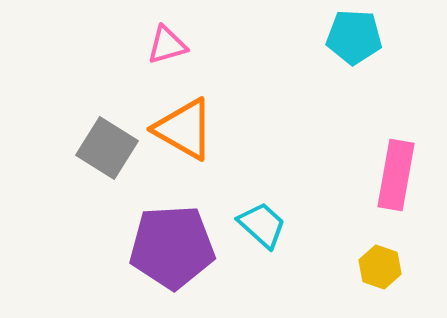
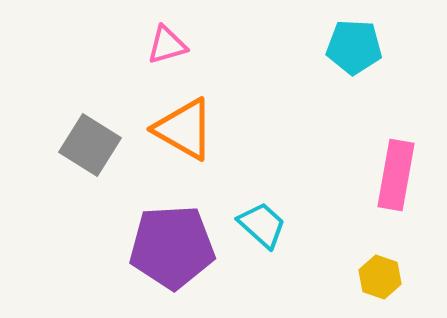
cyan pentagon: moved 10 px down
gray square: moved 17 px left, 3 px up
yellow hexagon: moved 10 px down
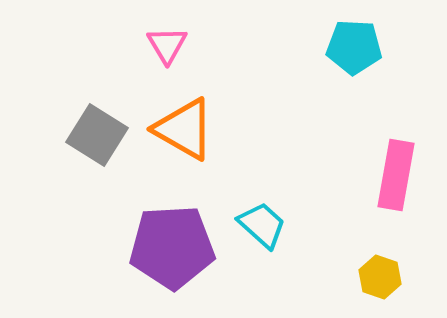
pink triangle: rotated 45 degrees counterclockwise
gray square: moved 7 px right, 10 px up
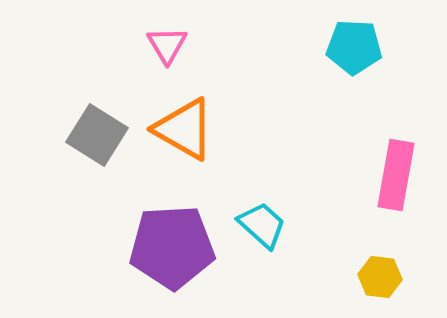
yellow hexagon: rotated 12 degrees counterclockwise
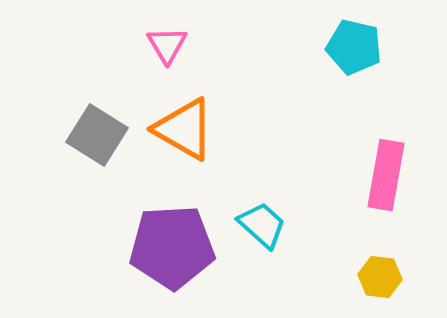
cyan pentagon: rotated 10 degrees clockwise
pink rectangle: moved 10 px left
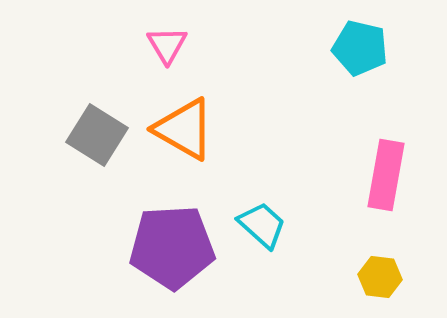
cyan pentagon: moved 6 px right, 1 px down
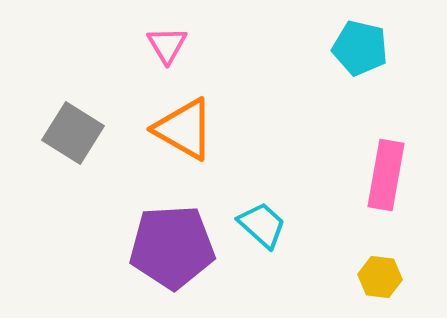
gray square: moved 24 px left, 2 px up
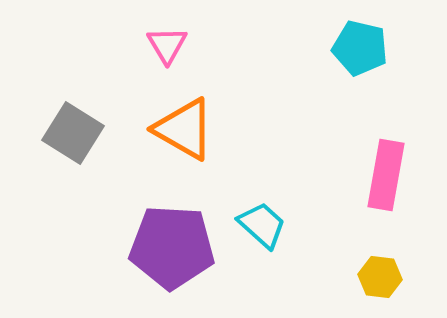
purple pentagon: rotated 6 degrees clockwise
